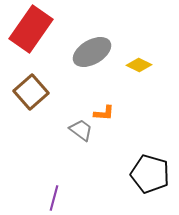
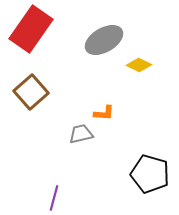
gray ellipse: moved 12 px right, 12 px up
gray trapezoid: moved 4 px down; rotated 50 degrees counterclockwise
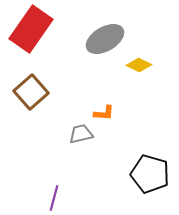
gray ellipse: moved 1 px right, 1 px up
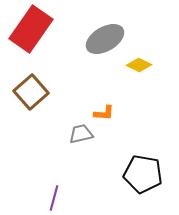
black pentagon: moved 7 px left; rotated 6 degrees counterclockwise
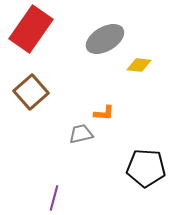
yellow diamond: rotated 20 degrees counterclockwise
black pentagon: moved 3 px right, 6 px up; rotated 6 degrees counterclockwise
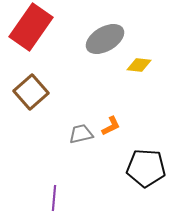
red rectangle: moved 2 px up
orange L-shape: moved 7 px right, 13 px down; rotated 30 degrees counterclockwise
purple line: rotated 10 degrees counterclockwise
